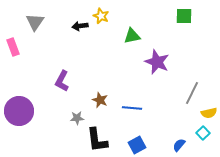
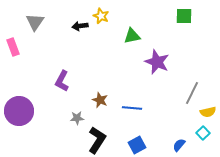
yellow semicircle: moved 1 px left, 1 px up
black L-shape: rotated 140 degrees counterclockwise
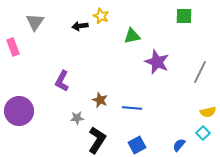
gray line: moved 8 px right, 21 px up
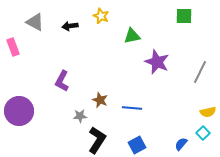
gray triangle: rotated 36 degrees counterclockwise
black arrow: moved 10 px left
gray star: moved 3 px right, 2 px up
blue semicircle: moved 2 px right, 1 px up
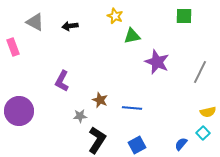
yellow star: moved 14 px right
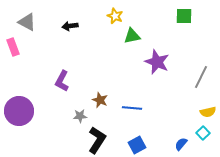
gray triangle: moved 8 px left
gray line: moved 1 px right, 5 px down
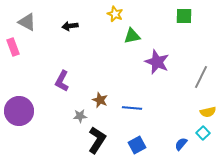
yellow star: moved 2 px up
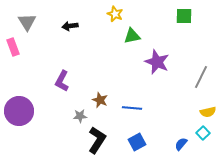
gray triangle: rotated 30 degrees clockwise
blue square: moved 3 px up
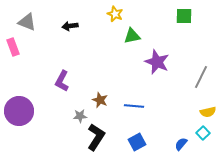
gray triangle: rotated 36 degrees counterclockwise
blue line: moved 2 px right, 2 px up
black L-shape: moved 1 px left, 3 px up
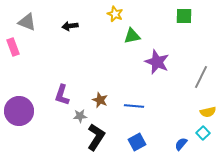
purple L-shape: moved 14 px down; rotated 10 degrees counterclockwise
